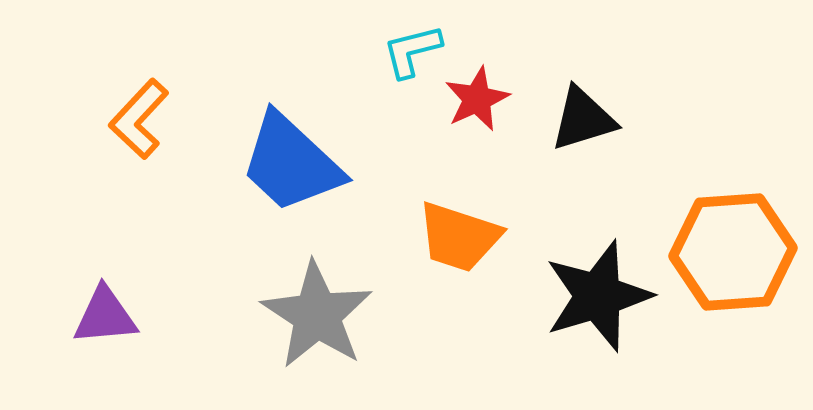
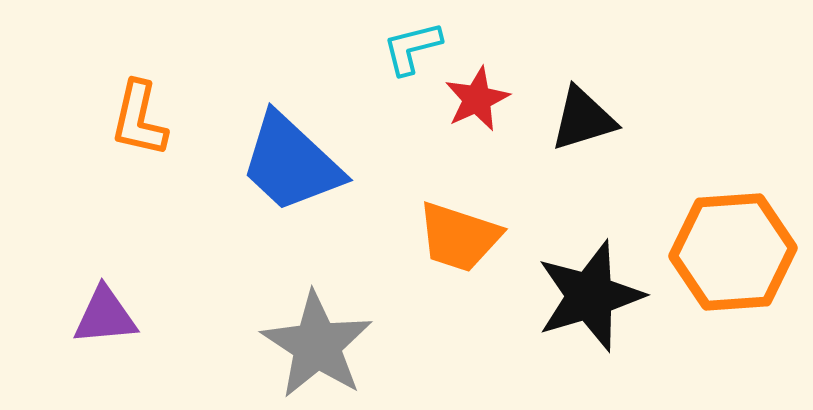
cyan L-shape: moved 3 px up
orange L-shape: rotated 30 degrees counterclockwise
black star: moved 8 px left
gray star: moved 30 px down
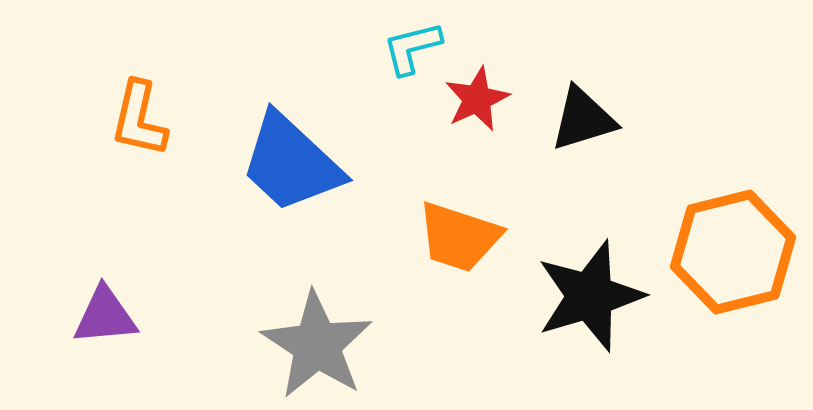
orange hexagon: rotated 10 degrees counterclockwise
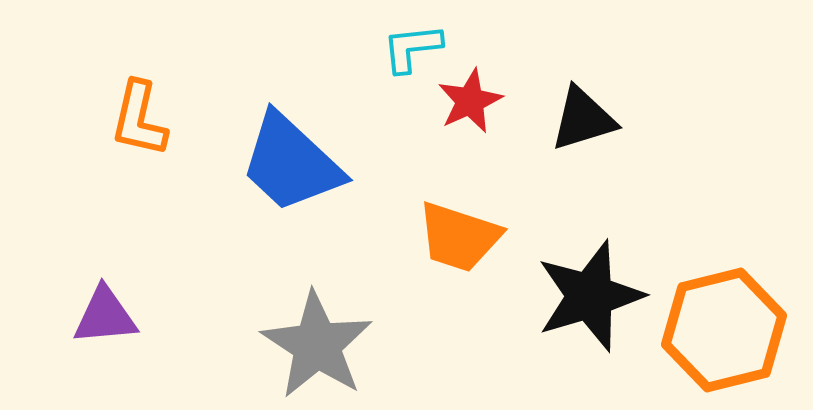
cyan L-shape: rotated 8 degrees clockwise
red star: moved 7 px left, 2 px down
orange hexagon: moved 9 px left, 78 px down
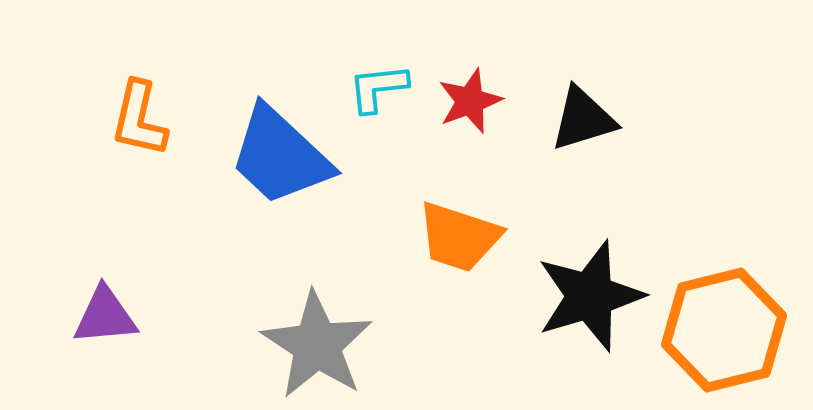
cyan L-shape: moved 34 px left, 40 px down
red star: rotated 4 degrees clockwise
blue trapezoid: moved 11 px left, 7 px up
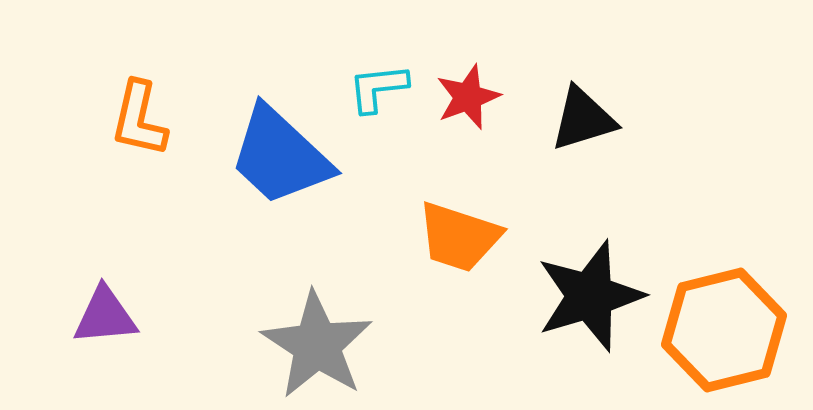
red star: moved 2 px left, 4 px up
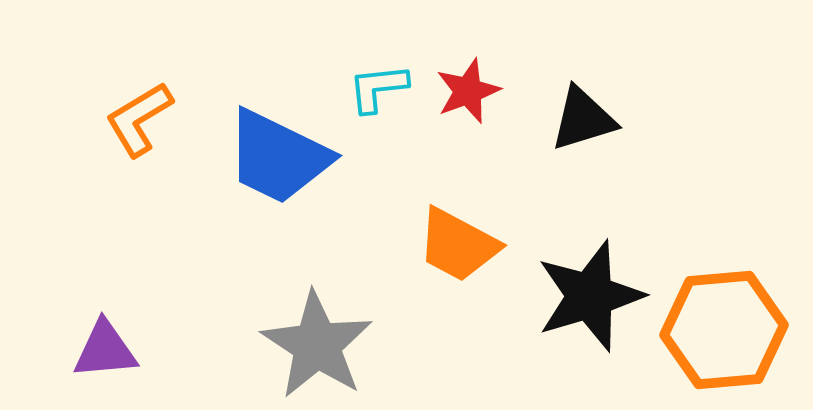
red star: moved 6 px up
orange L-shape: rotated 46 degrees clockwise
blue trapezoid: moved 2 px left, 1 px down; rotated 17 degrees counterclockwise
orange trapezoid: moved 1 px left, 8 px down; rotated 10 degrees clockwise
purple triangle: moved 34 px down
orange hexagon: rotated 9 degrees clockwise
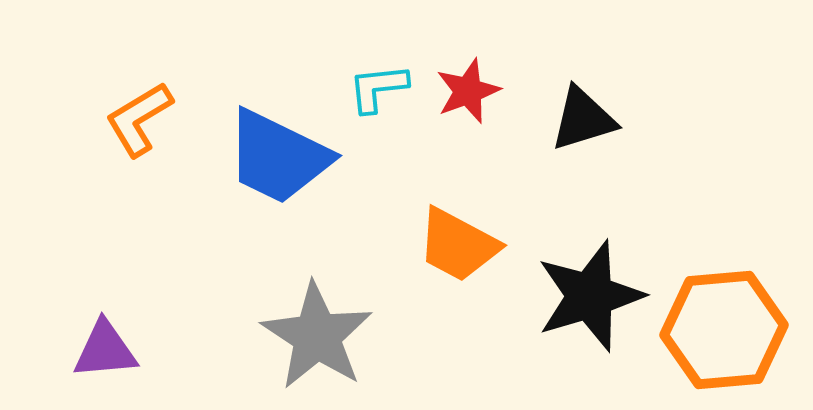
gray star: moved 9 px up
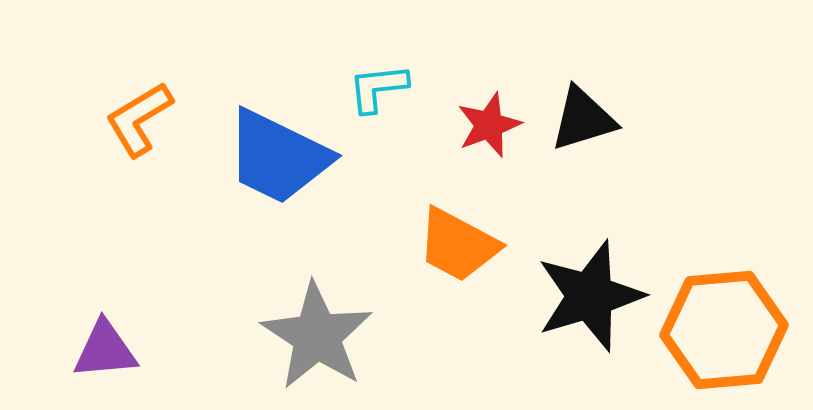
red star: moved 21 px right, 34 px down
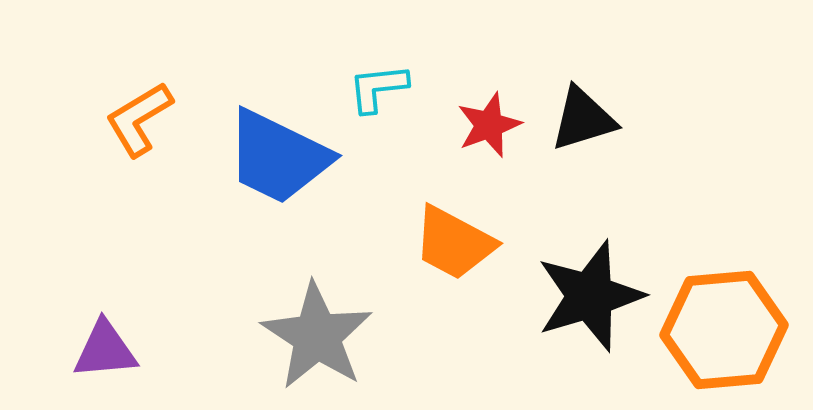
orange trapezoid: moved 4 px left, 2 px up
